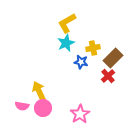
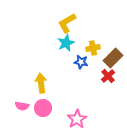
yellow arrow: moved 2 px right, 8 px up; rotated 18 degrees clockwise
pink star: moved 3 px left, 5 px down
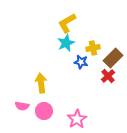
pink circle: moved 1 px right, 3 px down
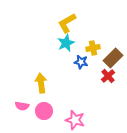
pink star: moved 2 px left, 1 px down; rotated 24 degrees counterclockwise
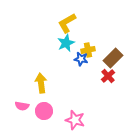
yellow cross: moved 5 px left, 2 px down
blue star: moved 3 px up
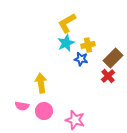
yellow cross: moved 5 px up
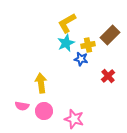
brown rectangle: moved 3 px left, 23 px up
pink star: moved 1 px left, 1 px up
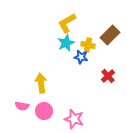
yellow cross: rotated 24 degrees clockwise
blue star: moved 2 px up
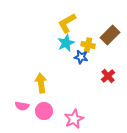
pink star: rotated 30 degrees clockwise
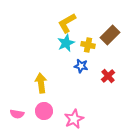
blue star: moved 9 px down
pink semicircle: moved 5 px left, 8 px down
